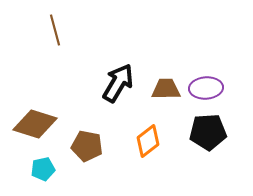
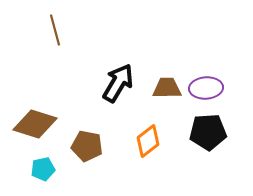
brown trapezoid: moved 1 px right, 1 px up
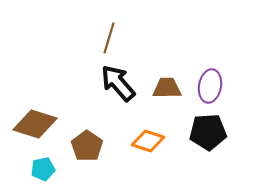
brown line: moved 54 px right, 8 px down; rotated 32 degrees clockwise
black arrow: rotated 72 degrees counterclockwise
purple ellipse: moved 4 px right, 2 px up; rotated 76 degrees counterclockwise
orange diamond: rotated 56 degrees clockwise
brown pentagon: rotated 24 degrees clockwise
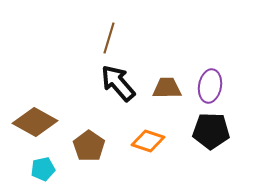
brown diamond: moved 2 px up; rotated 12 degrees clockwise
black pentagon: moved 3 px right, 1 px up; rotated 6 degrees clockwise
brown pentagon: moved 2 px right
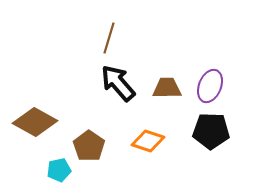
purple ellipse: rotated 12 degrees clockwise
cyan pentagon: moved 16 px right, 1 px down
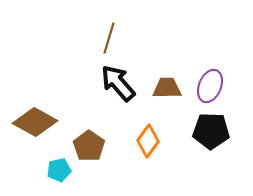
orange diamond: rotated 72 degrees counterclockwise
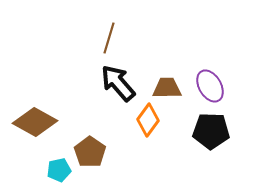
purple ellipse: rotated 52 degrees counterclockwise
orange diamond: moved 21 px up
brown pentagon: moved 1 px right, 6 px down
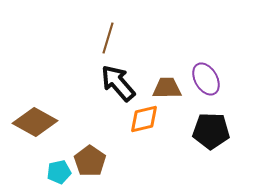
brown line: moved 1 px left
purple ellipse: moved 4 px left, 7 px up
orange diamond: moved 4 px left, 1 px up; rotated 40 degrees clockwise
brown pentagon: moved 9 px down
cyan pentagon: moved 2 px down
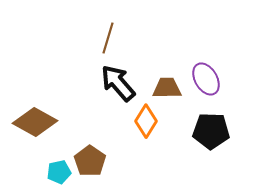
orange diamond: moved 2 px right, 2 px down; rotated 44 degrees counterclockwise
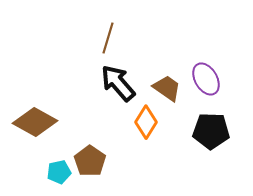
brown trapezoid: rotated 36 degrees clockwise
orange diamond: moved 1 px down
